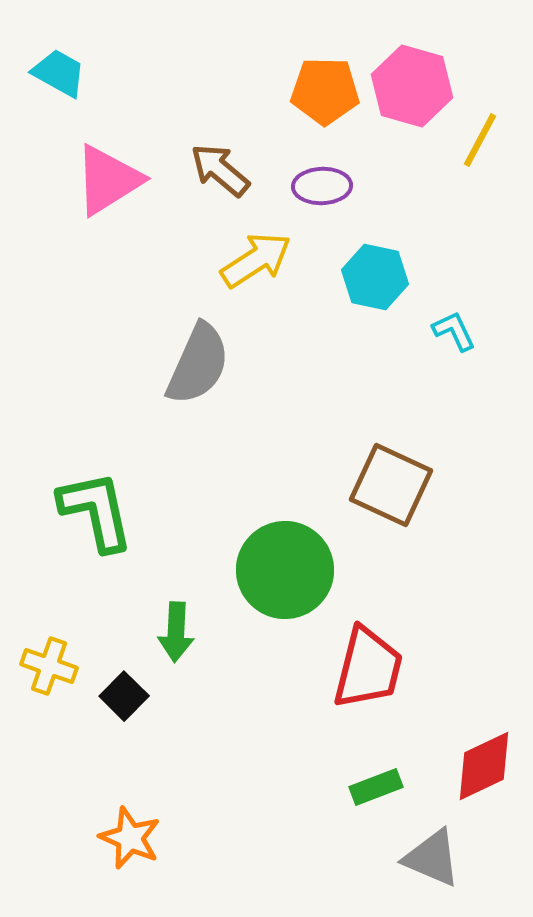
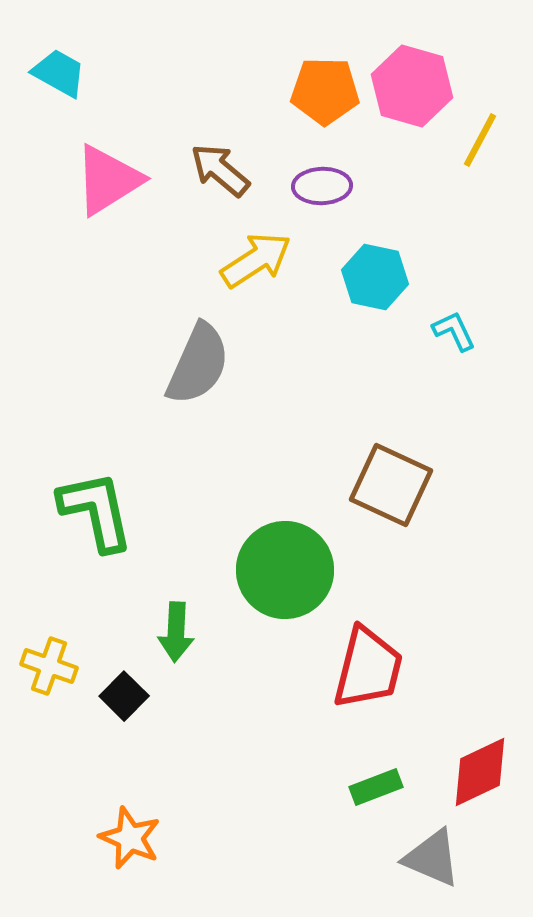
red diamond: moved 4 px left, 6 px down
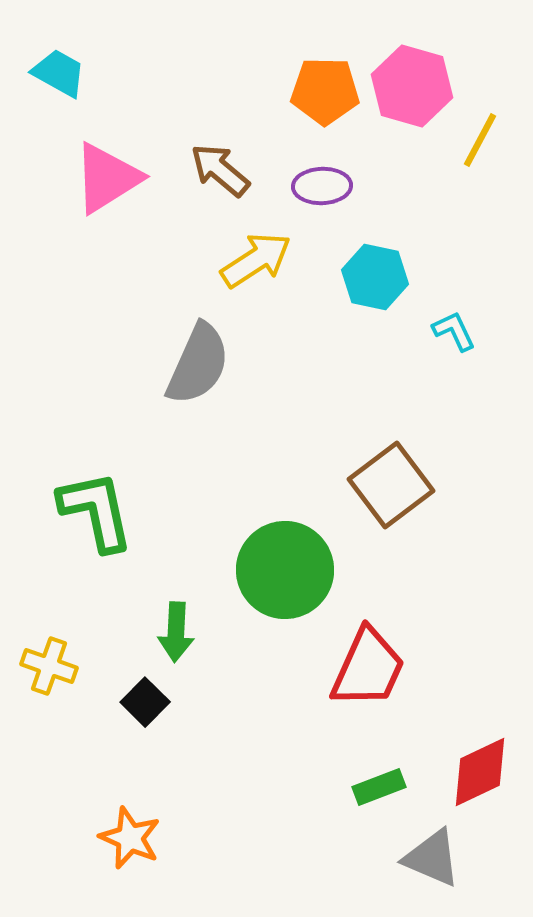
pink triangle: moved 1 px left, 2 px up
brown square: rotated 28 degrees clockwise
red trapezoid: rotated 10 degrees clockwise
black square: moved 21 px right, 6 px down
green rectangle: moved 3 px right
